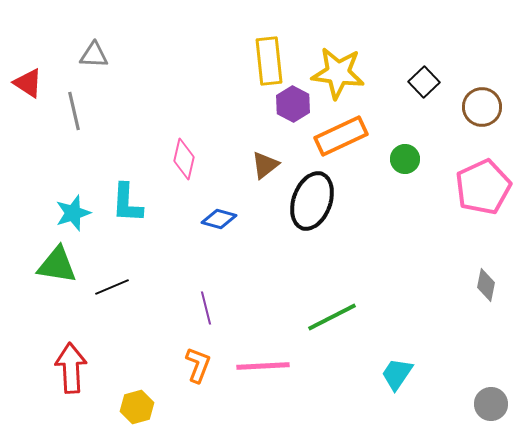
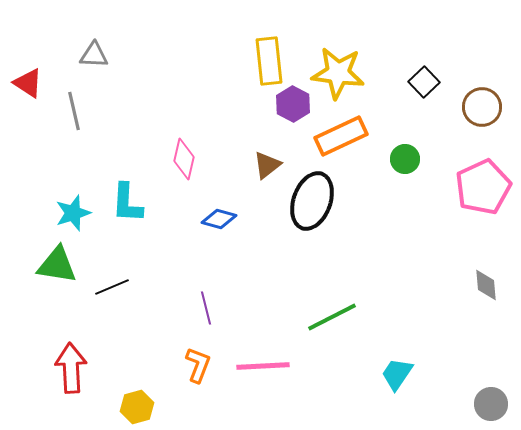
brown triangle: moved 2 px right
gray diamond: rotated 16 degrees counterclockwise
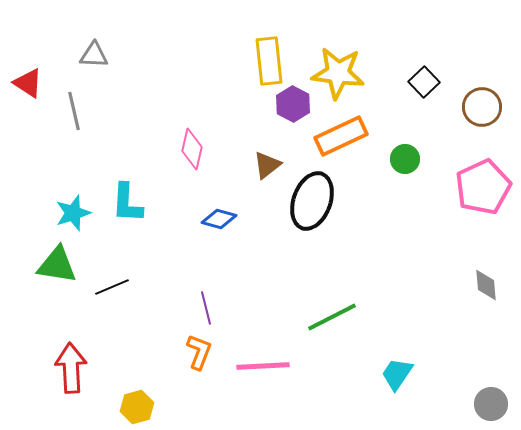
pink diamond: moved 8 px right, 10 px up
orange L-shape: moved 1 px right, 13 px up
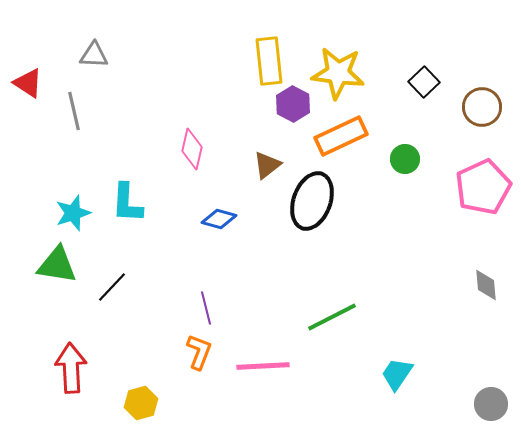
black line: rotated 24 degrees counterclockwise
yellow hexagon: moved 4 px right, 4 px up
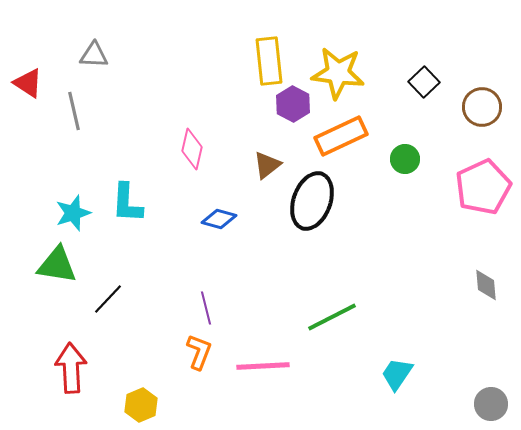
black line: moved 4 px left, 12 px down
yellow hexagon: moved 2 px down; rotated 8 degrees counterclockwise
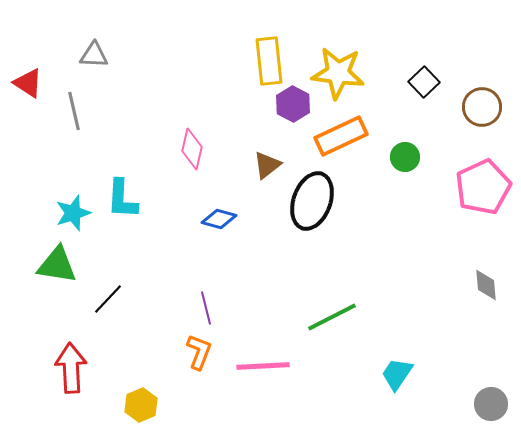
green circle: moved 2 px up
cyan L-shape: moved 5 px left, 4 px up
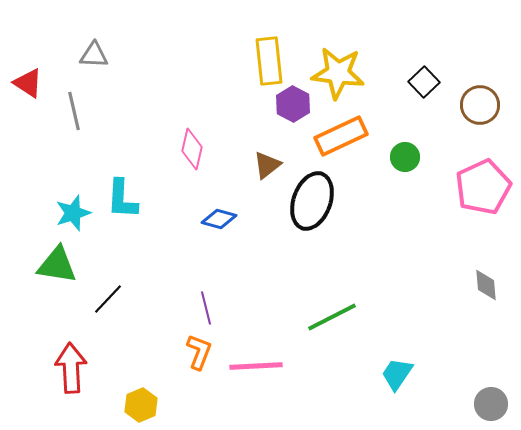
brown circle: moved 2 px left, 2 px up
pink line: moved 7 px left
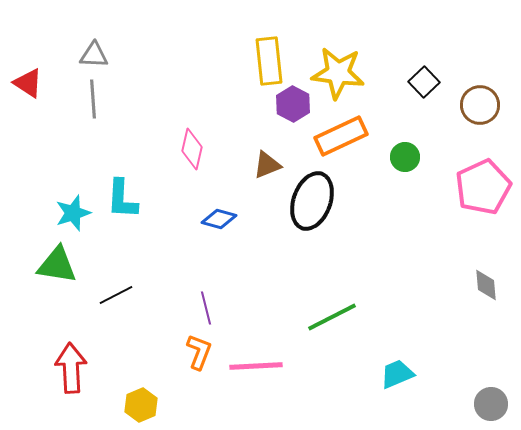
gray line: moved 19 px right, 12 px up; rotated 9 degrees clockwise
brown triangle: rotated 16 degrees clockwise
black line: moved 8 px right, 4 px up; rotated 20 degrees clockwise
cyan trapezoid: rotated 33 degrees clockwise
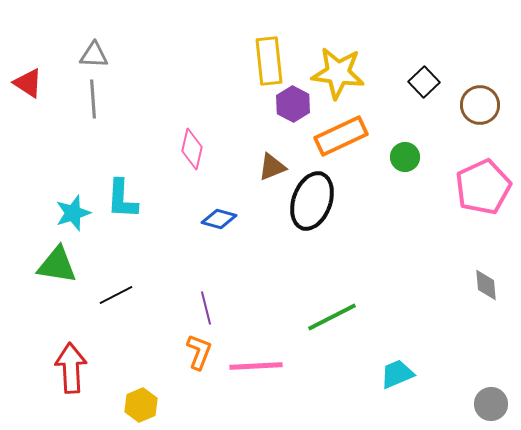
brown triangle: moved 5 px right, 2 px down
